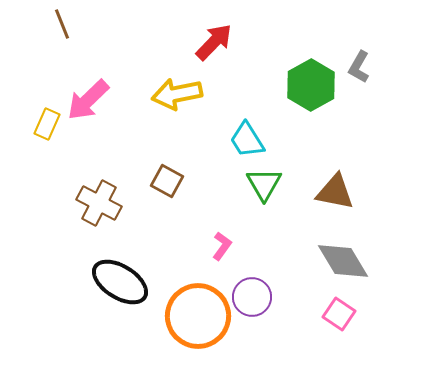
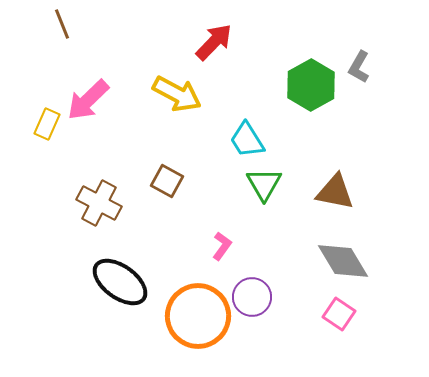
yellow arrow: rotated 141 degrees counterclockwise
black ellipse: rotated 4 degrees clockwise
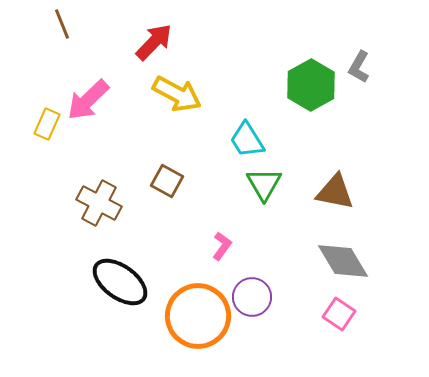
red arrow: moved 60 px left
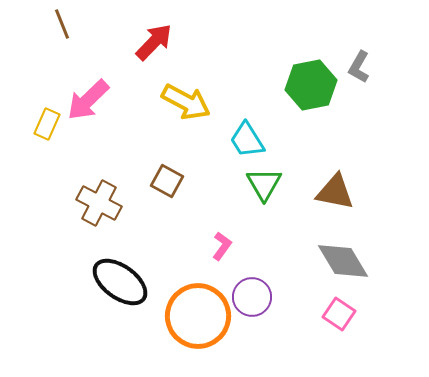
green hexagon: rotated 18 degrees clockwise
yellow arrow: moved 9 px right, 8 px down
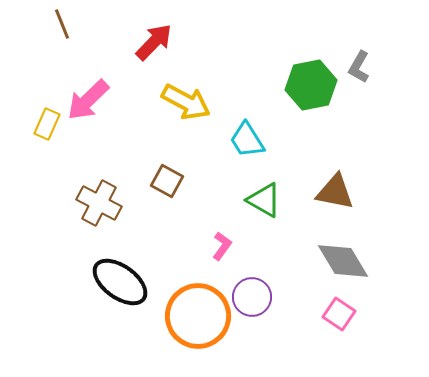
green triangle: moved 16 px down; rotated 30 degrees counterclockwise
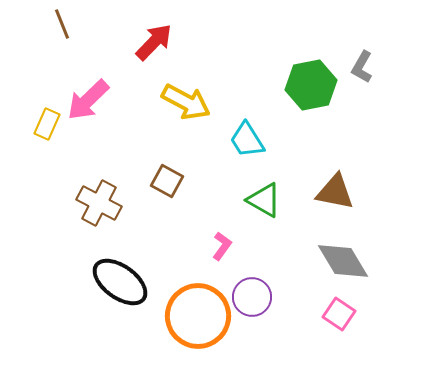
gray L-shape: moved 3 px right
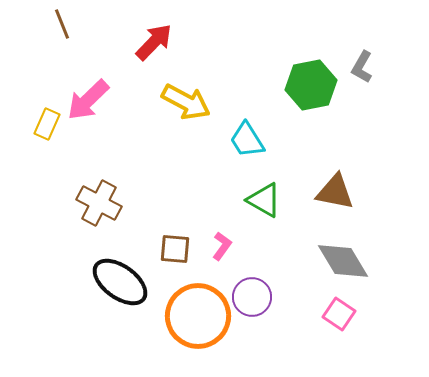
brown square: moved 8 px right, 68 px down; rotated 24 degrees counterclockwise
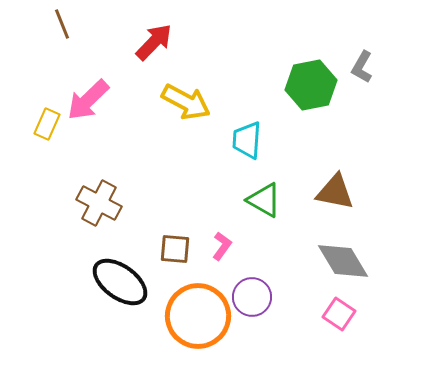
cyan trapezoid: rotated 36 degrees clockwise
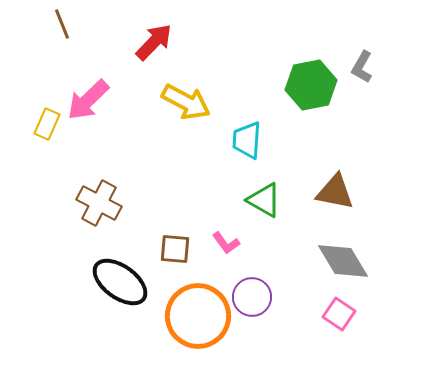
pink L-shape: moved 4 px right, 3 px up; rotated 108 degrees clockwise
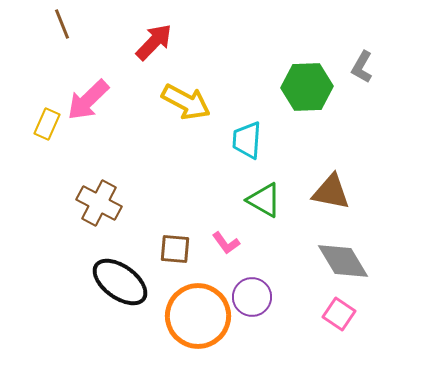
green hexagon: moved 4 px left, 2 px down; rotated 9 degrees clockwise
brown triangle: moved 4 px left
